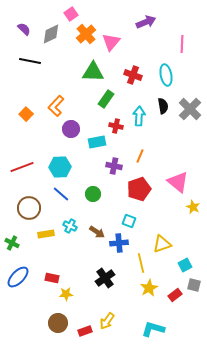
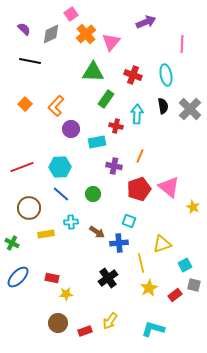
orange square at (26, 114): moved 1 px left, 10 px up
cyan arrow at (139, 116): moved 2 px left, 2 px up
pink triangle at (178, 182): moved 9 px left, 5 px down
cyan cross at (70, 226): moved 1 px right, 4 px up; rotated 32 degrees counterclockwise
black cross at (105, 278): moved 3 px right
yellow arrow at (107, 321): moved 3 px right
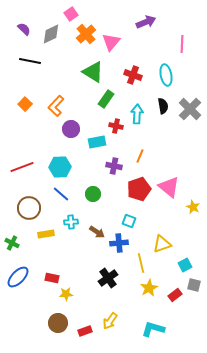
green triangle at (93, 72): rotated 30 degrees clockwise
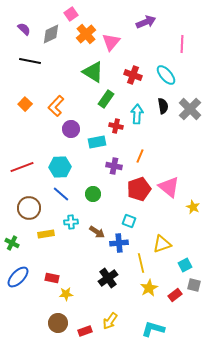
cyan ellipse at (166, 75): rotated 30 degrees counterclockwise
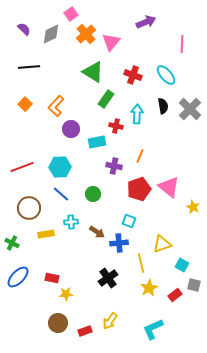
black line at (30, 61): moved 1 px left, 6 px down; rotated 15 degrees counterclockwise
cyan square at (185, 265): moved 3 px left; rotated 32 degrees counterclockwise
cyan L-shape at (153, 329): rotated 40 degrees counterclockwise
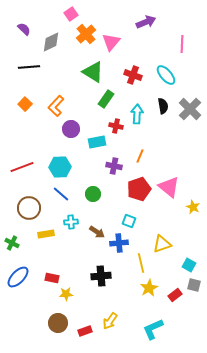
gray diamond at (51, 34): moved 8 px down
cyan square at (182, 265): moved 7 px right
black cross at (108, 278): moved 7 px left, 2 px up; rotated 30 degrees clockwise
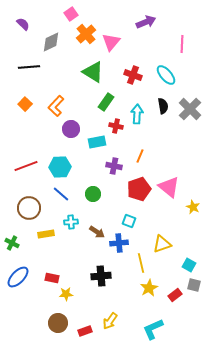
purple semicircle at (24, 29): moved 1 px left, 5 px up
green rectangle at (106, 99): moved 3 px down
red line at (22, 167): moved 4 px right, 1 px up
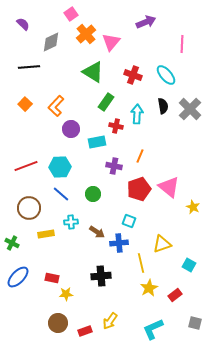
gray square at (194, 285): moved 1 px right, 38 px down
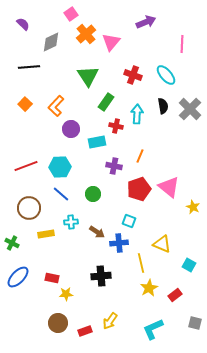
green triangle at (93, 72): moved 5 px left, 4 px down; rotated 25 degrees clockwise
yellow triangle at (162, 244): rotated 42 degrees clockwise
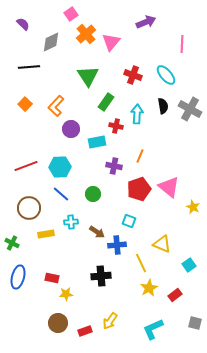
gray cross at (190, 109): rotated 15 degrees counterclockwise
blue cross at (119, 243): moved 2 px left, 2 px down
yellow line at (141, 263): rotated 12 degrees counterclockwise
cyan square at (189, 265): rotated 24 degrees clockwise
blue ellipse at (18, 277): rotated 30 degrees counterclockwise
